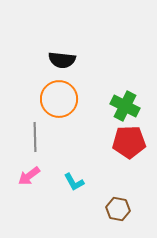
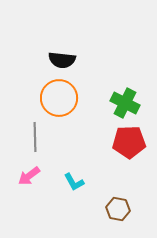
orange circle: moved 1 px up
green cross: moved 3 px up
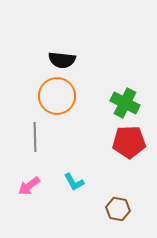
orange circle: moved 2 px left, 2 px up
pink arrow: moved 10 px down
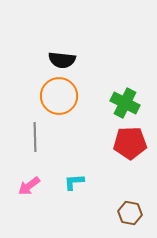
orange circle: moved 2 px right
red pentagon: moved 1 px right, 1 px down
cyan L-shape: rotated 115 degrees clockwise
brown hexagon: moved 12 px right, 4 px down
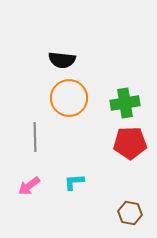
orange circle: moved 10 px right, 2 px down
green cross: rotated 36 degrees counterclockwise
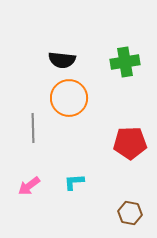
green cross: moved 41 px up
gray line: moved 2 px left, 9 px up
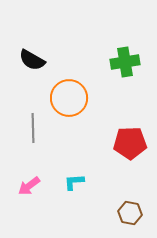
black semicircle: moved 30 px left; rotated 24 degrees clockwise
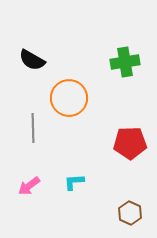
brown hexagon: rotated 15 degrees clockwise
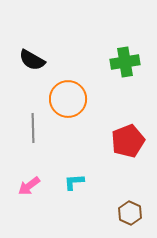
orange circle: moved 1 px left, 1 px down
red pentagon: moved 2 px left, 2 px up; rotated 20 degrees counterclockwise
